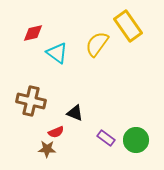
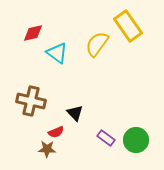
black triangle: rotated 24 degrees clockwise
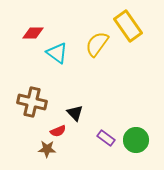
red diamond: rotated 15 degrees clockwise
brown cross: moved 1 px right, 1 px down
red semicircle: moved 2 px right, 1 px up
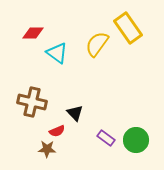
yellow rectangle: moved 2 px down
red semicircle: moved 1 px left
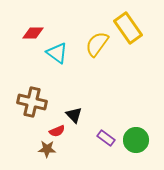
black triangle: moved 1 px left, 2 px down
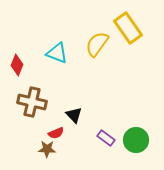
red diamond: moved 16 px left, 32 px down; rotated 70 degrees counterclockwise
cyan triangle: rotated 15 degrees counterclockwise
red semicircle: moved 1 px left, 2 px down
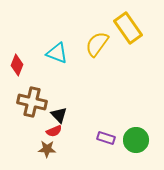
black triangle: moved 15 px left
red semicircle: moved 2 px left, 2 px up
purple rectangle: rotated 18 degrees counterclockwise
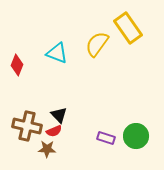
brown cross: moved 5 px left, 24 px down
green circle: moved 4 px up
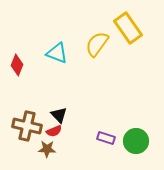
green circle: moved 5 px down
